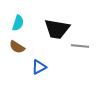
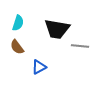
brown semicircle: rotated 21 degrees clockwise
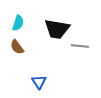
blue triangle: moved 15 px down; rotated 35 degrees counterclockwise
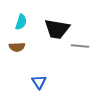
cyan semicircle: moved 3 px right, 1 px up
brown semicircle: rotated 56 degrees counterclockwise
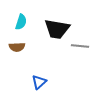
blue triangle: rotated 21 degrees clockwise
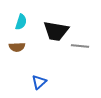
black trapezoid: moved 1 px left, 2 px down
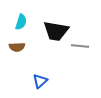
blue triangle: moved 1 px right, 1 px up
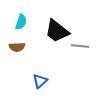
black trapezoid: moved 1 px right; rotated 28 degrees clockwise
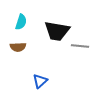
black trapezoid: rotated 28 degrees counterclockwise
brown semicircle: moved 1 px right
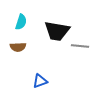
blue triangle: rotated 21 degrees clockwise
